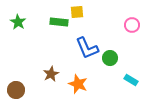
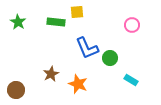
green rectangle: moved 3 px left
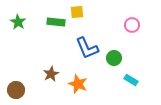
green circle: moved 4 px right
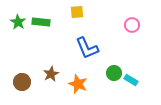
green rectangle: moved 15 px left
green circle: moved 15 px down
brown circle: moved 6 px right, 8 px up
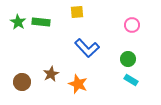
blue L-shape: rotated 20 degrees counterclockwise
green circle: moved 14 px right, 14 px up
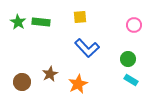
yellow square: moved 3 px right, 5 px down
pink circle: moved 2 px right
brown star: moved 1 px left
orange star: rotated 24 degrees clockwise
